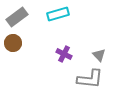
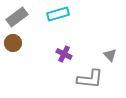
gray triangle: moved 11 px right
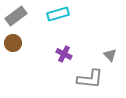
gray rectangle: moved 1 px left, 1 px up
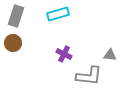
gray rectangle: rotated 35 degrees counterclockwise
gray triangle: rotated 40 degrees counterclockwise
gray L-shape: moved 1 px left, 3 px up
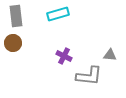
gray rectangle: rotated 25 degrees counterclockwise
purple cross: moved 2 px down
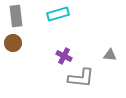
gray L-shape: moved 8 px left, 2 px down
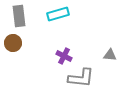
gray rectangle: moved 3 px right
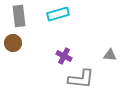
gray L-shape: moved 1 px down
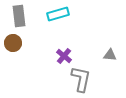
purple cross: rotated 14 degrees clockwise
gray L-shape: rotated 84 degrees counterclockwise
